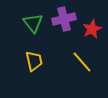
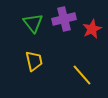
yellow line: moved 13 px down
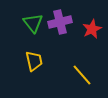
purple cross: moved 4 px left, 3 px down
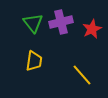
purple cross: moved 1 px right
yellow trapezoid: rotated 20 degrees clockwise
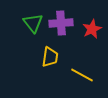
purple cross: moved 1 px down; rotated 10 degrees clockwise
yellow trapezoid: moved 16 px right, 4 px up
yellow line: rotated 20 degrees counterclockwise
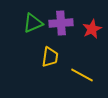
green triangle: rotated 45 degrees clockwise
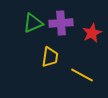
red star: moved 4 px down
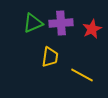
red star: moved 4 px up
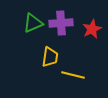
yellow line: moved 9 px left; rotated 15 degrees counterclockwise
